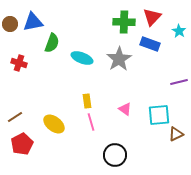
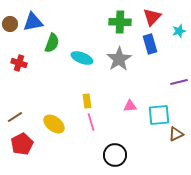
green cross: moved 4 px left
cyan star: rotated 24 degrees clockwise
blue rectangle: rotated 54 degrees clockwise
pink triangle: moved 5 px right, 3 px up; rotated 40 degrees counterclockwise
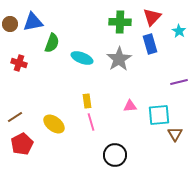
cyan star: rotated 24 degrees counterclockwise
brown triangle: moved 1 px left; rotated 35 degrees counterclockwise
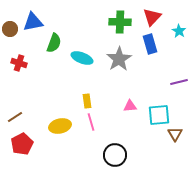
brown circle: moved 5 px down
green semicircle: moved 2 px right
yellow ellipse: moved 6 px right, 2 px down; rotated 50 degrees counterclockwise
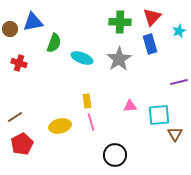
cyan star: rotated 16 degrees clockwise
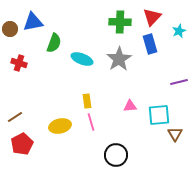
cyan ellipse: moved 1 px down
black circle: moved 1 px right
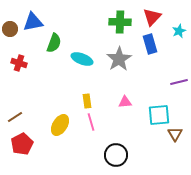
pink triangle: moved 5 px left, 4 px up
yellow ellipse: moved 1 px up; rotated 45 degrees counterclockwise
